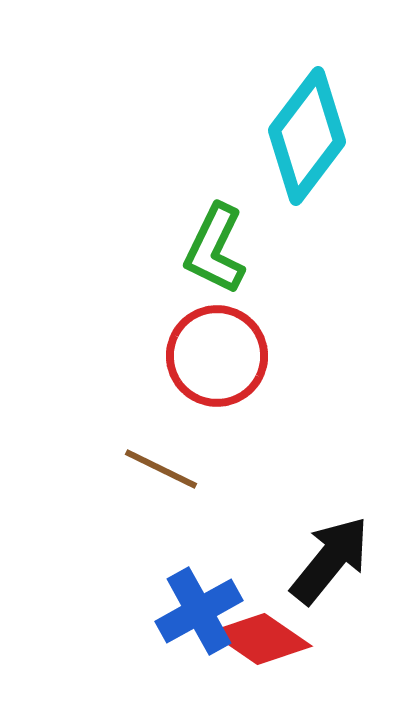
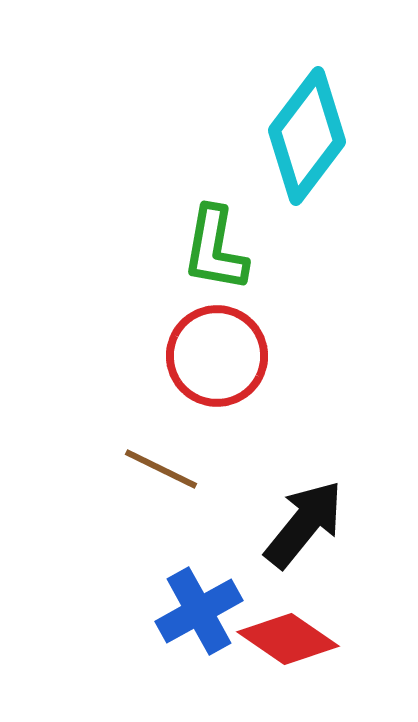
green L-shape: rotated 16 degrees counterclockwise
black arrow: moved 26 px left, 36 px up
red diamond: moved 27 px right
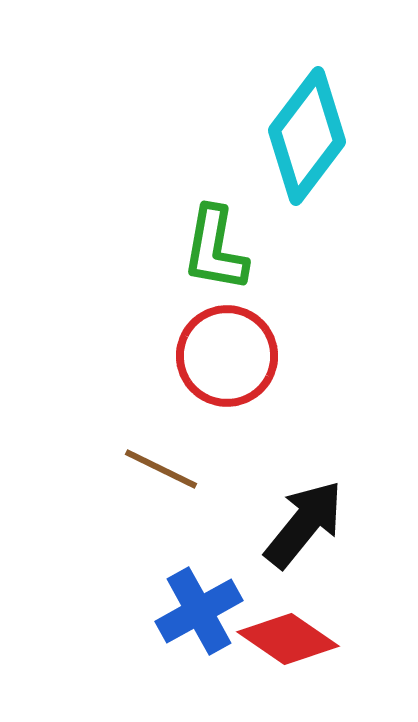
red circle: moved 10 px right
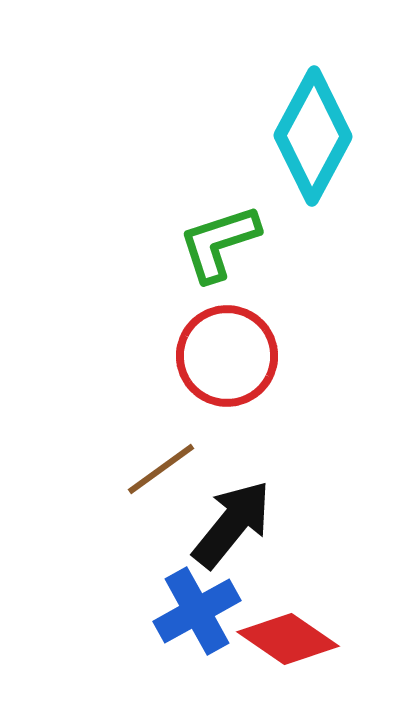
cyan diamond: moved 6 px right; rotated 9 degrees counterclockwise
green L-shape: moved 4 px right, 6 px up; rotated 62 degrees clockwise
brown line: rotated 62 degrees counterclockwise
black arrow: moved 72 px left
blue cross: moved 2 px left
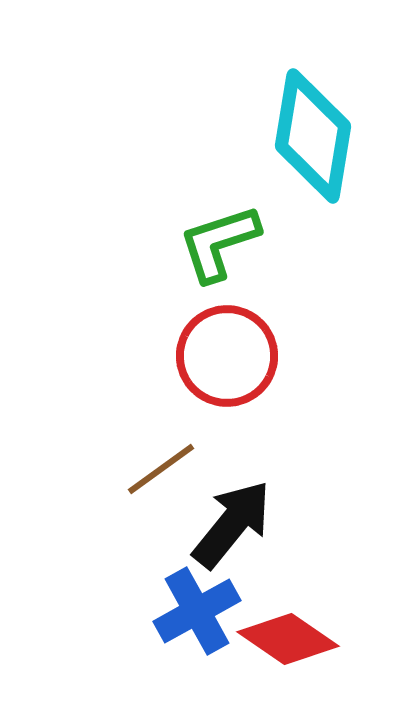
cyan diamond: rotated 19 degrees counterclockwise
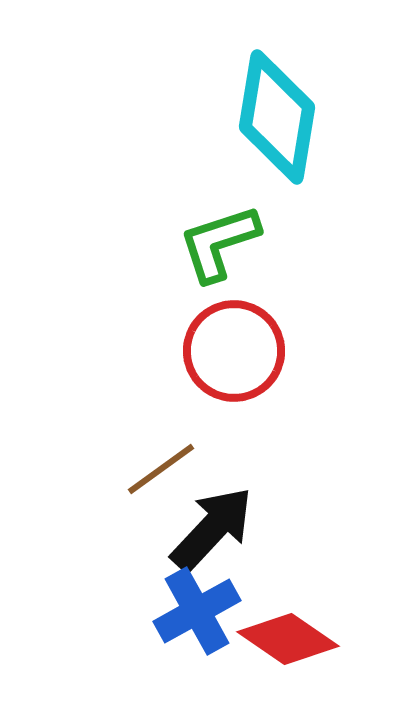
cyan diamond: moved 36 px left, 19 px up
red circle: moved 7 px right, 5 px up
black arrow: moved 20 px left, 5 px down; rotated 4 degrees clockwise
